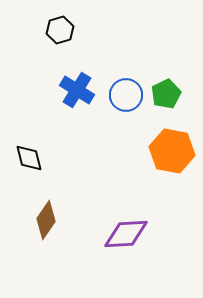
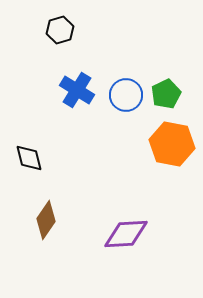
orange hexagon: moved 7 px up
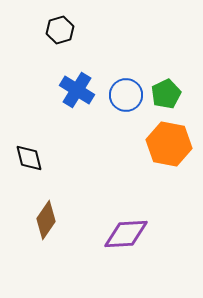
orange hexagon: moved 3 px left
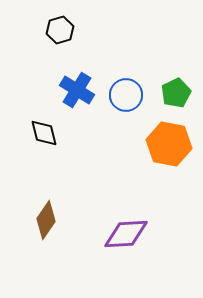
green pentagon: moved 10 px right, 1 px up
black diamond: moved 15 px right, 25 px up
